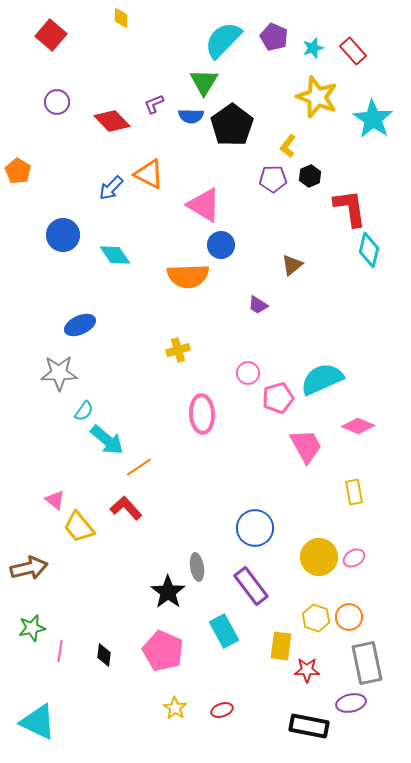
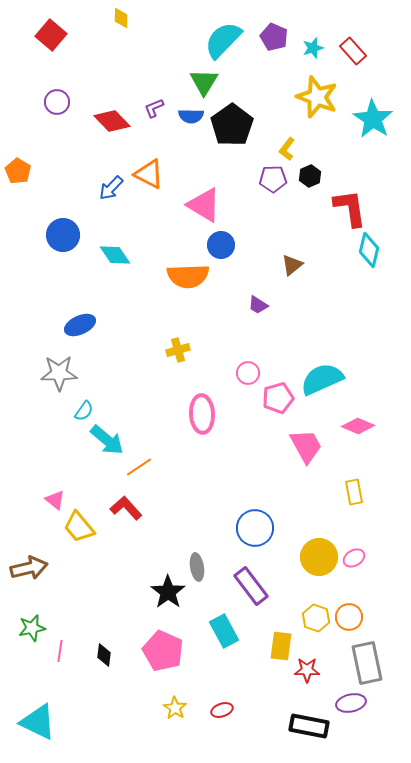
purple L-shape at (154, 104): moved 4 px down
yellow L-shape at (288, 146): moved 1 px left, 3 px down
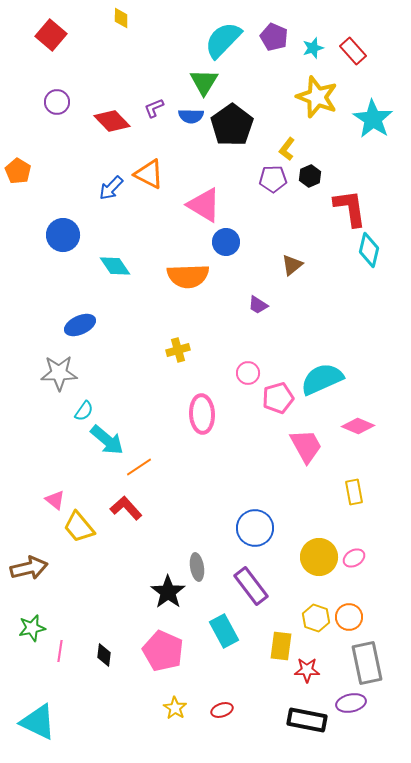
blue circle at (221, 245): moved 5 px right, 3 px up
cyan diamond at (115, 255): moved 11 px down
black rectangle at (309, 726): moved 2 px left, 6 px up
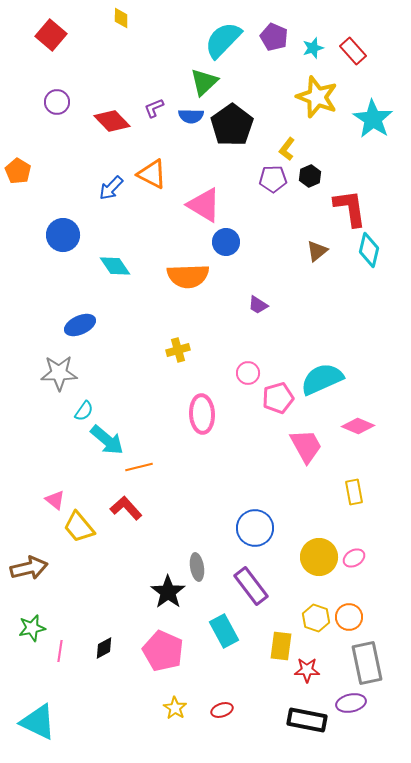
green triangle at (204, 82): rotated 16 degrees clockwise
orange triangle at (149, 174): moved 3 px right
brown triangle at (292, 265): moved 25 px right, 14 px up
orange line at (139, 467): rotated 20 degrees clockwise
black diamond at (104, 655): moved 7 px up; rotated 55 degrees clockwise
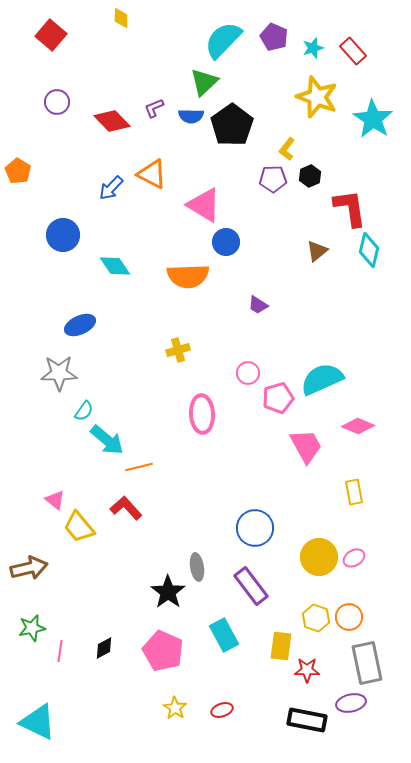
cyan rectangle at (224, 631): moved 4 px down
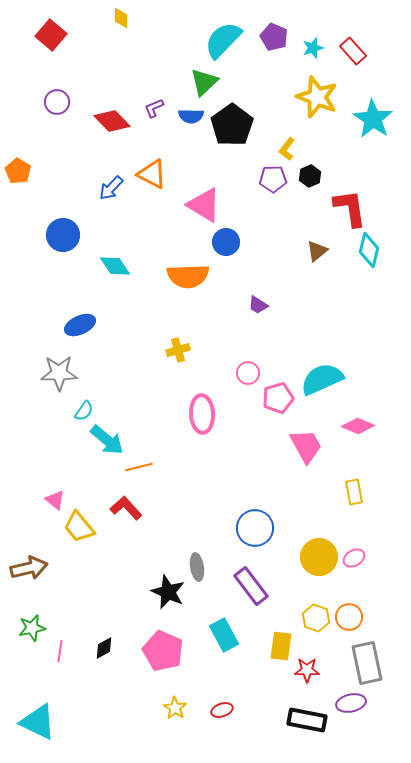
black star at (168, 592): rotated 12 degrees counterclockwise
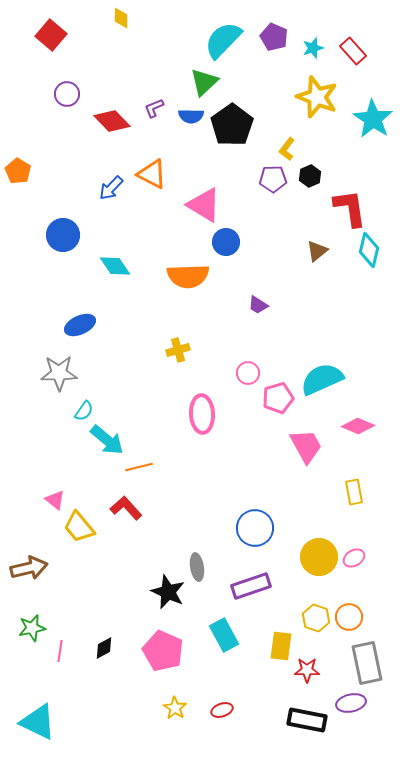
purple circle at (57, 102): moved 10 px right, 8 px up
purple rectangle at (251, 586): rotated 72 degrees counterclockwise
